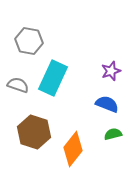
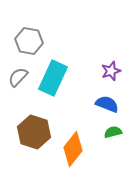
gray semicircle: moved 8 px up; rotated 65 degrees counterclockwise
green semicircle: moved 2 px up
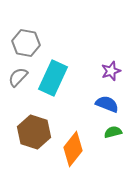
gray hexagon: moved 3 px left, 2 px down
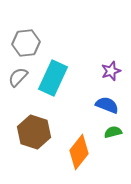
gray hexagon: rotated 16 degrees counterclockwise
blue semicircle: moved 1 px down
orange diamond: moved 6 px right, 3 px down
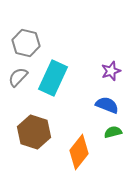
gray hexagon: rotated 20 degrees clockwise
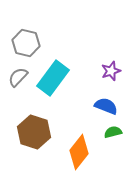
cyan rectangle: rotated 12 degrees clockwise
blue semicircle: moved 1 px left, 1 px down
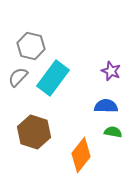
gray hexagon: moved 5 px right, 3 px down
purple star: rotated 30 degrees counterclockwise
blue semicircle: rotated 20 degrees counterclockwise
green semicircle: rotated 24 degrees clockwise
orange diamond: moved 2 px right, 3 px down
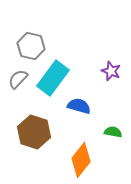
gray semicircle: moved 2 px down
blue semicircle: moved 27 px left; rotated 15 degrees clockwise
orange diamond: moved 5 px down
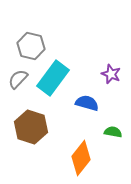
purple star: moved 3 px down
blue semicircle: moved 8 px right, 3 px up
brown hexagon: moved 3 px left, 5 px up
orange diamond: moved 2 px up
